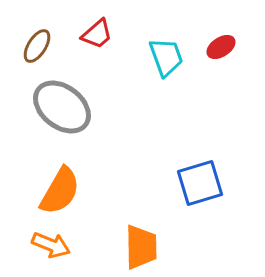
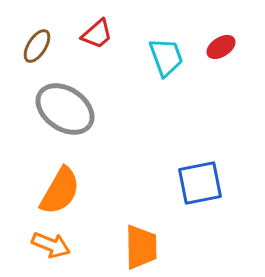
gray ellipse: moved 3 px right, 2 px down; rotated 4 degrees counterclockwise
blue square: rotated 6 degrees clockwise
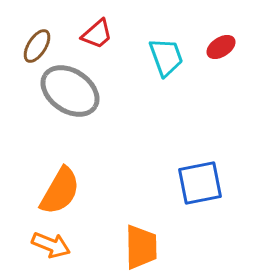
gray ellipse: moved 5 px right, 18 px up
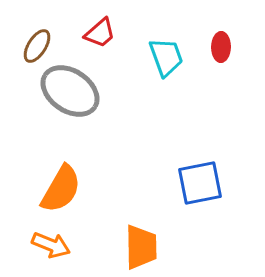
red trapezoid: moved 3 px right, 1 px up
red ellipse: rotated 56 degrees counterclockwise
orange semicircle: moved 1 px right, 2 px up
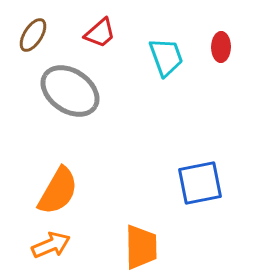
brown ellipse: moved 4 px left, 11 px up
orange semicircle: moved 3 px left, 2 px down
orange arrow: rotated 45 degrees counterclockwise
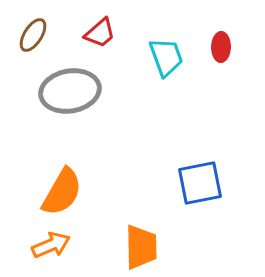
gray ellipse: rotated 44 degrees counterclockwise
orange semicircle: moved 4 px right, 1 px down
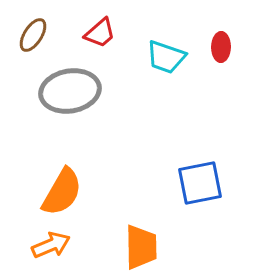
cyan trapezoid: rotated 129 degrees clockwise
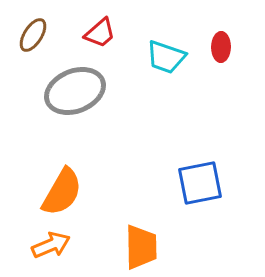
gray ellipse: moved 5 px right; rotated 12 degrees counterclockwise
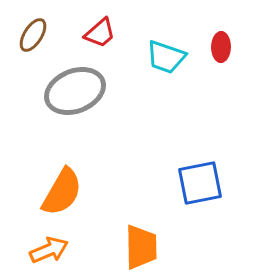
orange arrow: moved 2 px left, 5 px down
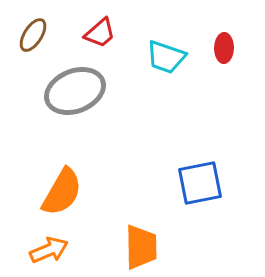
red ellipse: moved 3 px right, 1 px down
